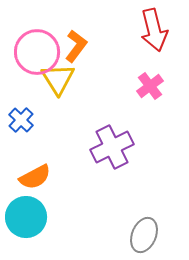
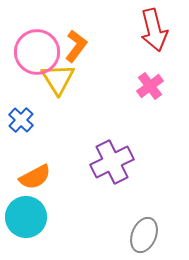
purple cross: moved 15 px down
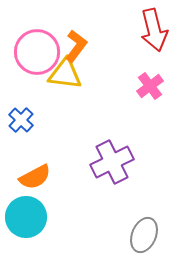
yellow triangle: moved 7 px right, 5 px up; rotated 51 degrees counterclockwise
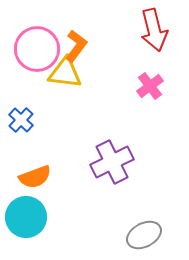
pink circle: moved 3 px up
yellow triangle: moved 1 px up
orange semicircle: rotated 8 degrees clockwise
gray ellipse: rotated 40 degrees clockwise
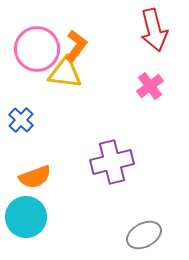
purple cross: rotated 12 degrees clockwise
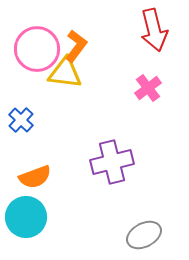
pink cross: moved 2 px left, 2 px down
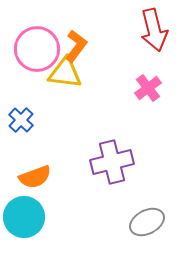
cyan circle: moved 2 px left
gray ellipse: moved 3 px right, 13 px up
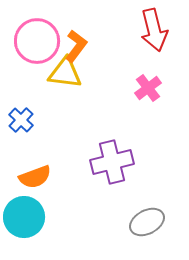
pink circle: moved 8 px up
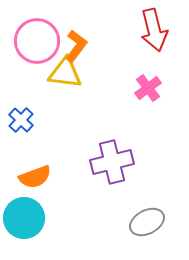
cyan circle: moved 1 px down
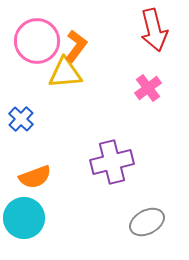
yellow triangle: rotated 12 degrees counterclockwise
blue cross: moved 1 px up
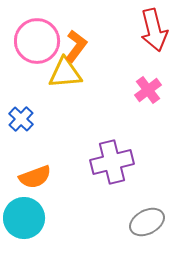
pink cross: moved 2 px down
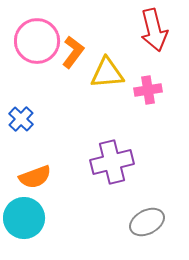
orange L-shape: moved 3 px left, 6 px down
yellow triangle: moved 42 px right
pink cross: rotated 28 degrees clockwise
